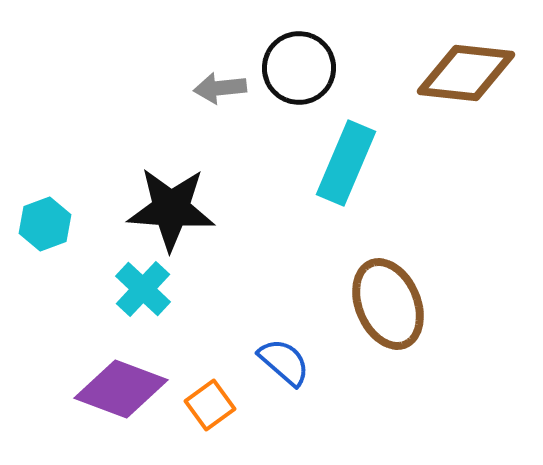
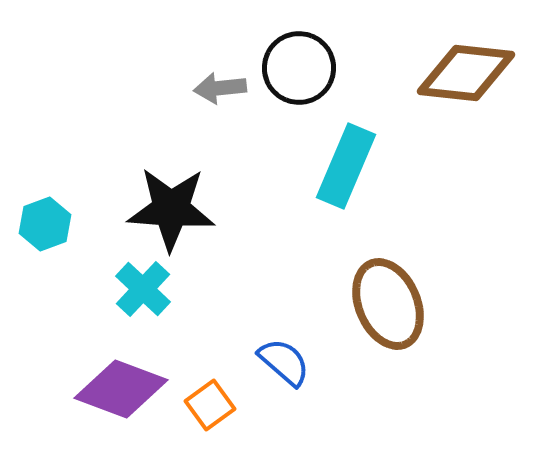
cyan rectangle: moved 3 px down
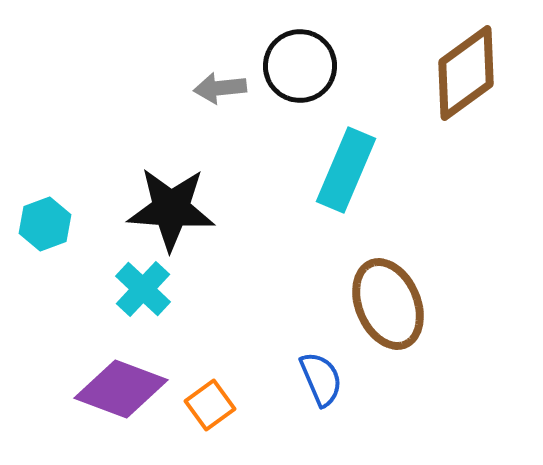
black circle: moved 1 px right, 2 px up
brown diamond: rotated 42 degrees counterclockwise
cyan rectangle: moved 4 px down
blue semicircle: moved 37 px right, 17 px down; rotated 26 degrees clockwise
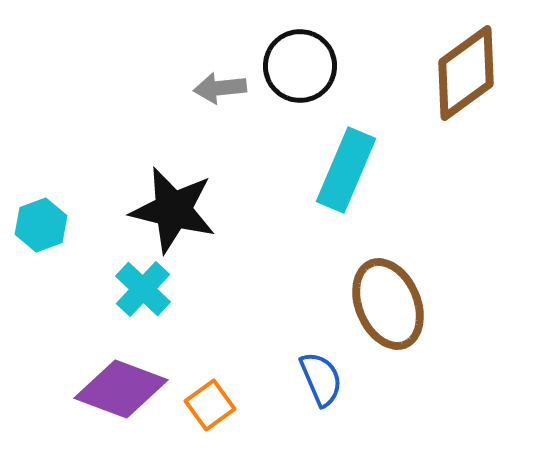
black star: moved 2 px right, 1 px down; rotated 10 degrees clockwise
cyan hexagon: moved 4 px left, 1 px down
